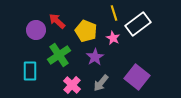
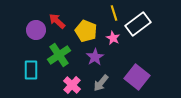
cyan rectangle: moved 1 px right, 1 px up
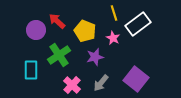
yellow pentagon: moved 1 px left
purple star: rotated 18 degrees clockwise
purple square: moved 1 px left, 2 px down
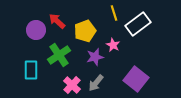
yellow pentagon: rotated 30 degrees clockwise
pink star: moved 7 px down
gray arrow: moved 5 px left
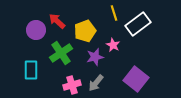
green cross: moved 2 px right, 2 px up
pink cross: rotated 30 degrees clockwise
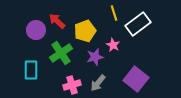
gray arrow: moved 2 px right
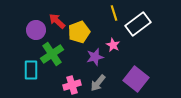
yellow pentagon: moved 6 px left, 1 px down
green cross: moved 9 px left, 1 px down
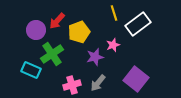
red arrow: rotated 90 degrees counterclockwise
pink star: rotated 24 degrees clockwise
cyan rectangle: rotated 66 degrees counterclockwise
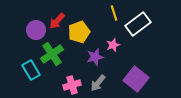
cyan rectangle: rotated 36 degrees clockwise
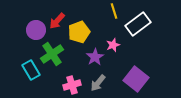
yellow line: moved 2 px up
purple star: rotated 18 degrees counterclockwise
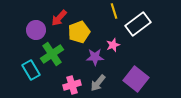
red arrow: moved 2 px right, 3 px up
purple star: rotated 30 degrees clockwise
